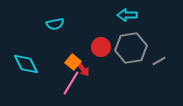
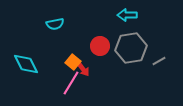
red circle: moved 1 px left, 1 px up
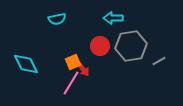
cyan arrow: moved 14 px left, 3 px down
cyan semicircle: moved 2 px right, 5 px up
gray hexagon: moved 2 px up
orange square: rotated 28 degrees clockwise
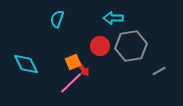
cyan semicircle: rotated 120 degrees clockwise
gray line: moved 10 px down
pink line: rotated 15 degrees clockwise
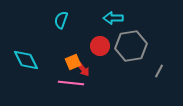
cyan semicircle: moved 4 px right, 1 px down
cyan diamond: moved 4 px up
gray line: rotated 32 degrees counterclockwise
pink line: rotated 50 degrees clockwise
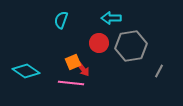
cyan arrow: moved 2 px left
red circle: moved 1 px left, 3 px up
cyan diamond: moved 11 px down; rotated 28 degrees counterclockwise
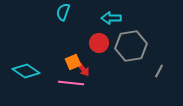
cyan semicircle: moved 2 px right, 8 px up
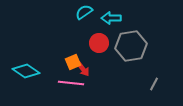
cyan semicircle: moved 21 px right; rotated 36 degrees clockwise
gray line: moved 5 px left, 13 px down
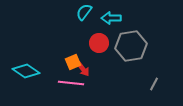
cyan semicircle: rotated 18 degrees counterclockwise
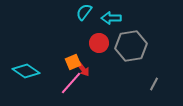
pink line: rotated 55 degrees counterclockwise
